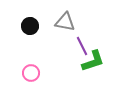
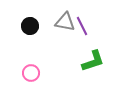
purple line: moved 20 px up
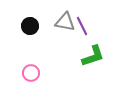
green L-shape: moved 5 px up
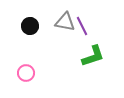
pink circle: moved 5 px left
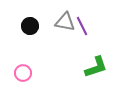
green L-shape: moved 3 px right, 11 px down
pink circle: moved 3 px left
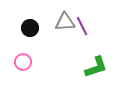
gray triangle: rotated 15 degrees counterclockwise
black circle: moved 2 px down
pink circle: moved 11 px up
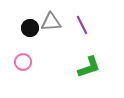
gray triangle: moved 14 px left
purple line: moved 1 px up
green L-shape: moved 7 px left
